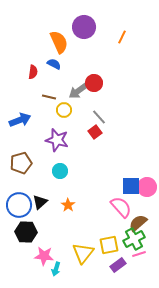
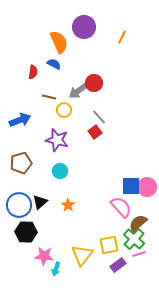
green cross: rotated 20 degrees counterclockwise
yellow triangle: moved 1 px left, 2 px down
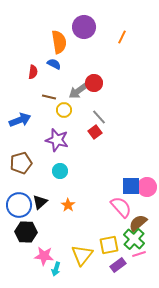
orange semicircle: rotated 15 degrees clockwise
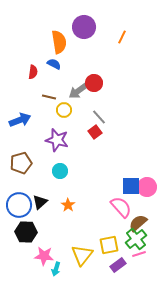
green cross: moved 2 px right; rotated 10 degrees clockwise
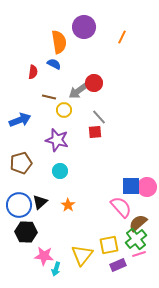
red square: rotated 32 degrees clockwise
purple rectangle: rotated 14 degrees clockwise
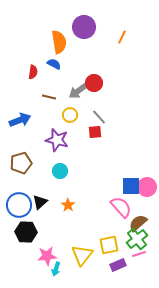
yellow circle: moved 6 px right, 5 px down
green cross: moved 1 px right
pink star: moved 3 px right; rotated 12 degrees counterclockwise
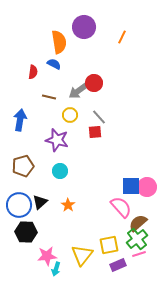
blue arrow: rotated 60 degrees counterclockwise
brown pentagon: moved 2 px right, 3 px down
